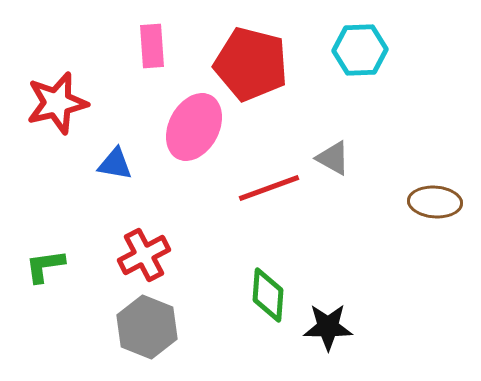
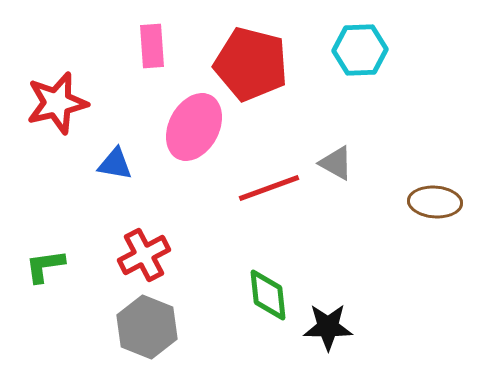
gray triangle: moved 3 px right, 5 px down
green diamond: rotated 10 degrees counterclockwise
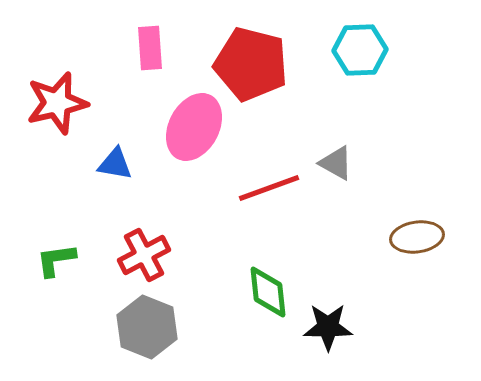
pink rectangle: moved 2 px left, 2 px down
brown ellipse: moved 18 px left, 35 px down; rotated 12 degrees counterclockwise
green L-shape: moved 11 px right, 6 px up
green diamond: moved 3 px up
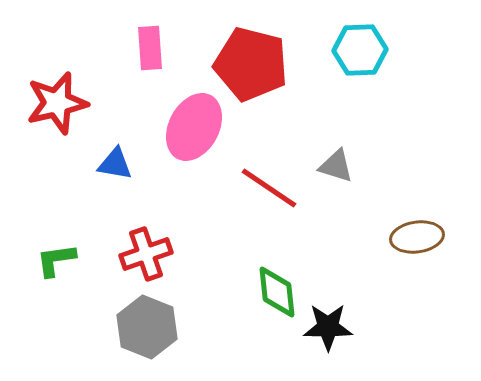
gray triangle: moved 3 px down; rotated 12 degrees counterclockwise
red line: rotated 54 degrees clockwise
red cross: moved 2 px right, 1 px up; rotated 9 degrees clockwise
green diamond: moved 9 px right
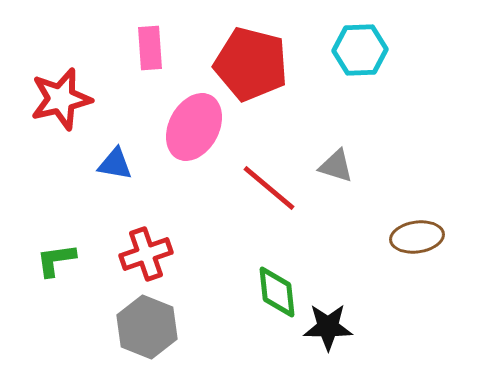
red star: moved 4 px right, 4 px up
red line: rotated 6 degrees clockwise
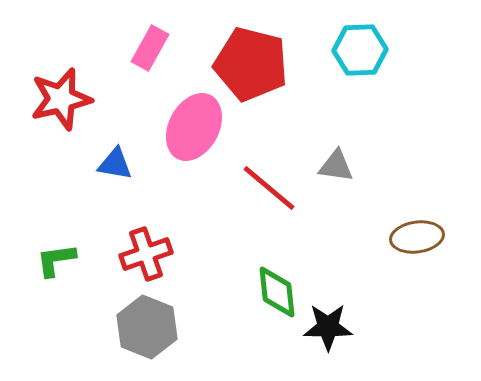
pink rectangle: rotated 33 degrees clockwise
gray triangle: rotated 9 degrees counterclockwise
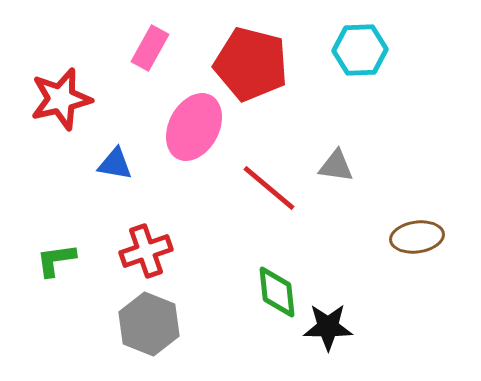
red cross: moved 3 px up
gray hexagon: moved 2 px right, 3 px up
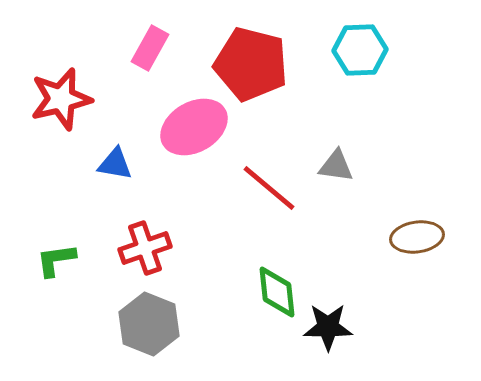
pink ellipse: rotated 32 degrees clockwise
red cross: moved 1 px left, 3 px up
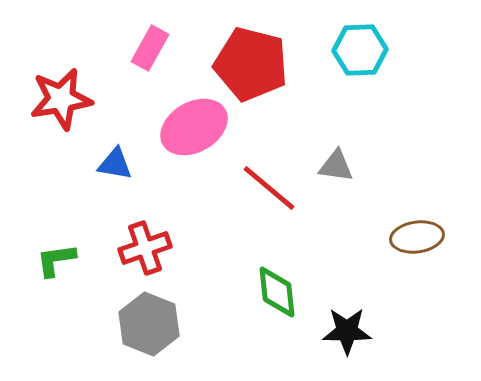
red star: rotated 4 degrees clockwise
black star: moved 19 px right, 4 px down
